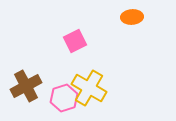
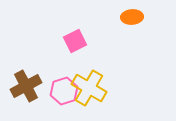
pink hexagon: moved 7 px up
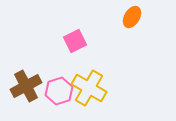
orange ellipse: rotated 55 degrees counterclockwise
pink hexagon: moved 5 px left
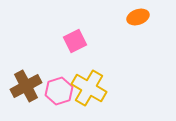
orange ellipse: moved 6 px right; rotated 40 degrees clockwise
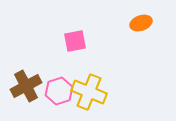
orange ellipse: moved 3 px right, 6 px down
pink square: rotated 15 degrees clockwise
yellow cross: moved 4 px down; rotated 8 degrees counterclockwise
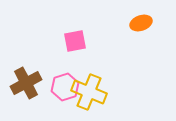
brown cross: moved 3 px up
pink hexagon: moved 6 px right, 4 px up
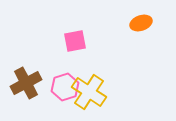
yellow cross: rotated 12 degrees clockwise
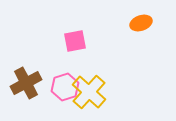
yellow cross: rotated 8 degrees clockwise
